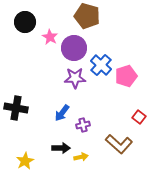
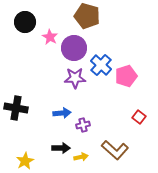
blue arrow: rotated 132 degrees counterclockwise
brown L-shape: moved 4 px left, 6 px down
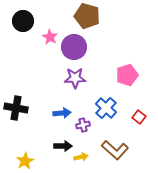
black circle: moved 2 px left, 1 px up
purple circle: moved 1 px up
blue cross: moved 5 px right, 43 px down
pink pentagon: moved 1 px right, 1 px up
black arrow: moved 2 px right, 2 px up
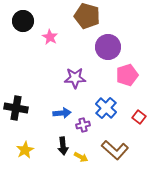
purple circle: moved 34 px right
black arrow: rotated 84 degrees clockwise
yellow arrow: rotated 40 degrees clockwise
yellow star: moved 11 px up
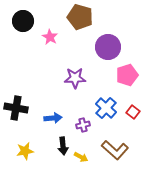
brown pentagon: moved 7 px left, 1 px down
blue arrow: moved 9 px left, 5 px down
red square: moved 6 px left, 5 px up
yellow star: moved 1 px down; rotated 18 degrees clockwise
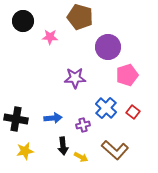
pink star: rotated 28 degrees counterclockwise
black cross: moved 11 px down
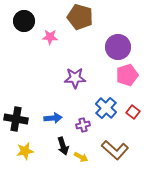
black circle: moved 1 px right
purple circle: moved 10 px right
black arrow: rotated 12 degrees counterclockwise
